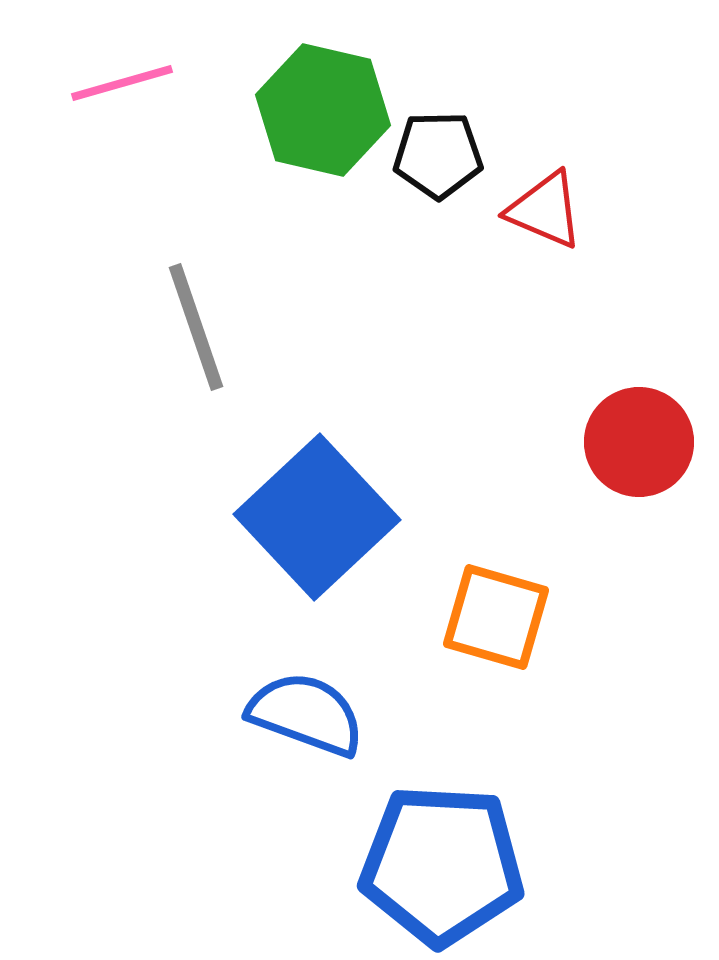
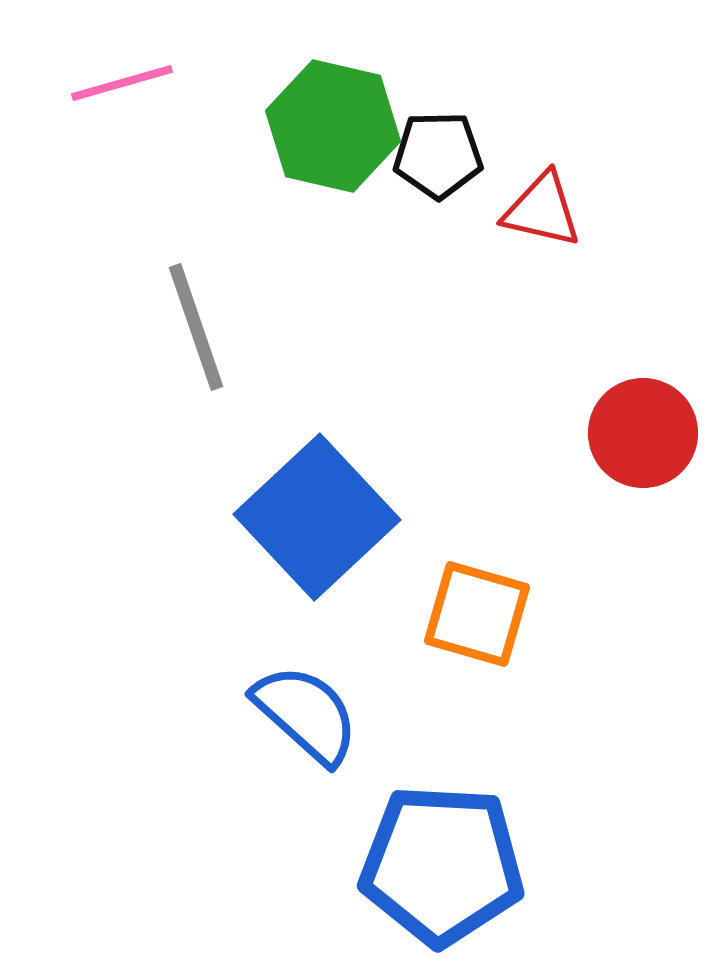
green hexagon: moved 10 px right, 16 px down
red triangle: moved 3 px left; rotated 10 degrees counterclockwise
red circle: moved 4 px right, 9 px up
orange square: moved 19 px left, 3 px up
blue semicircle: rotated 22 degrees clockwise
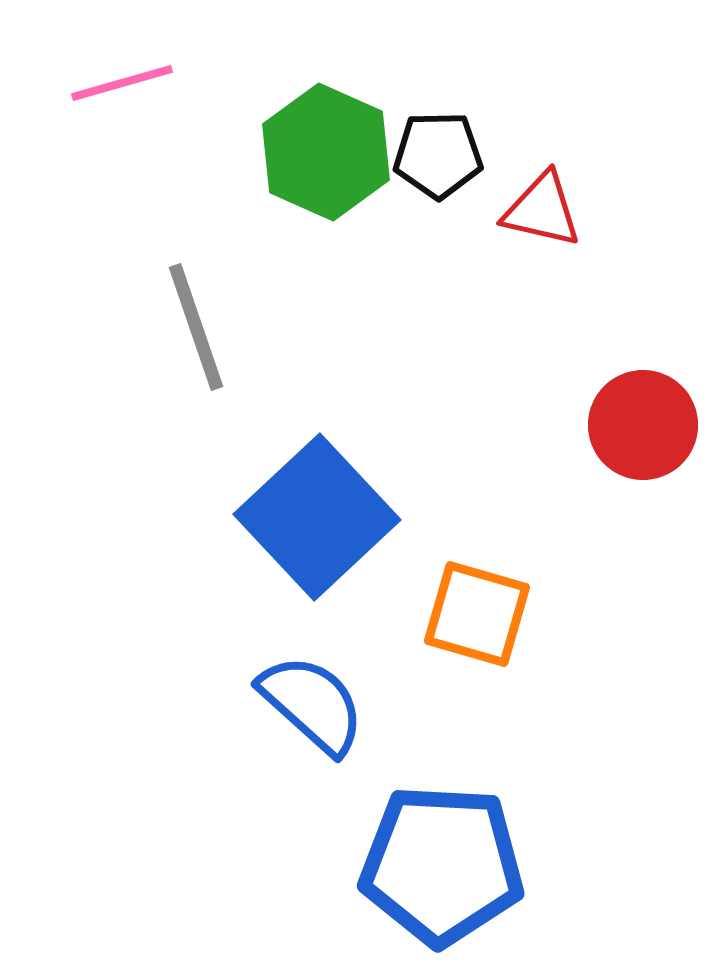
green hexagon: moved 7 px left, 26 px down; rotated 11 degrees clockwise
red circle: moved 8 px up
blue semicircle: moved 6 px right, 10 px up
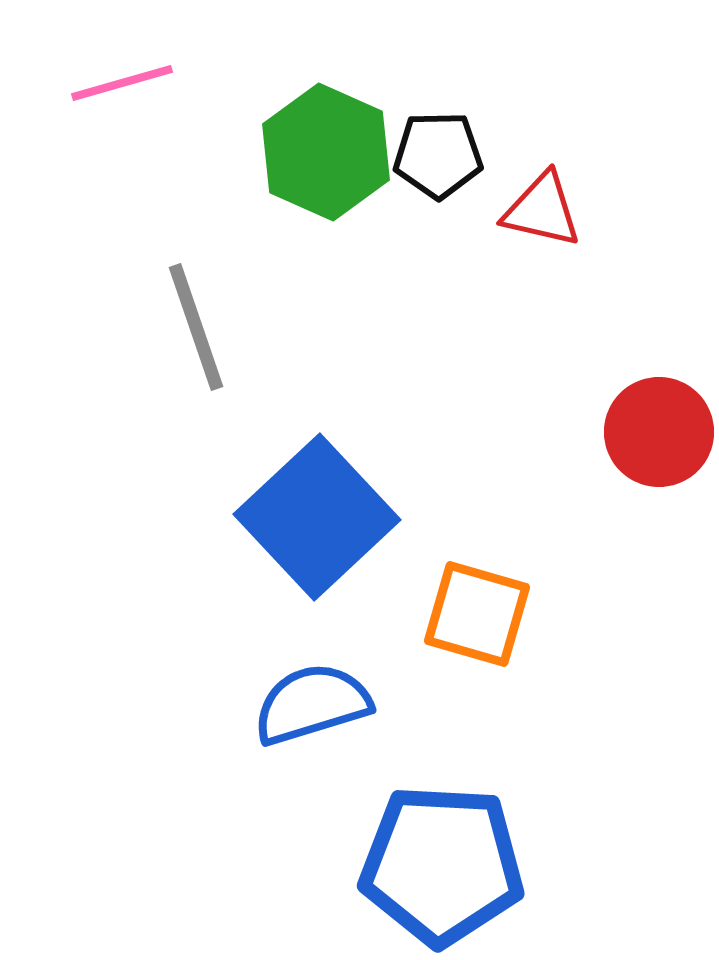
red circle: moved 16 px right, 7 px down
blue semicircle: rotated 59 degrees counterclockwise
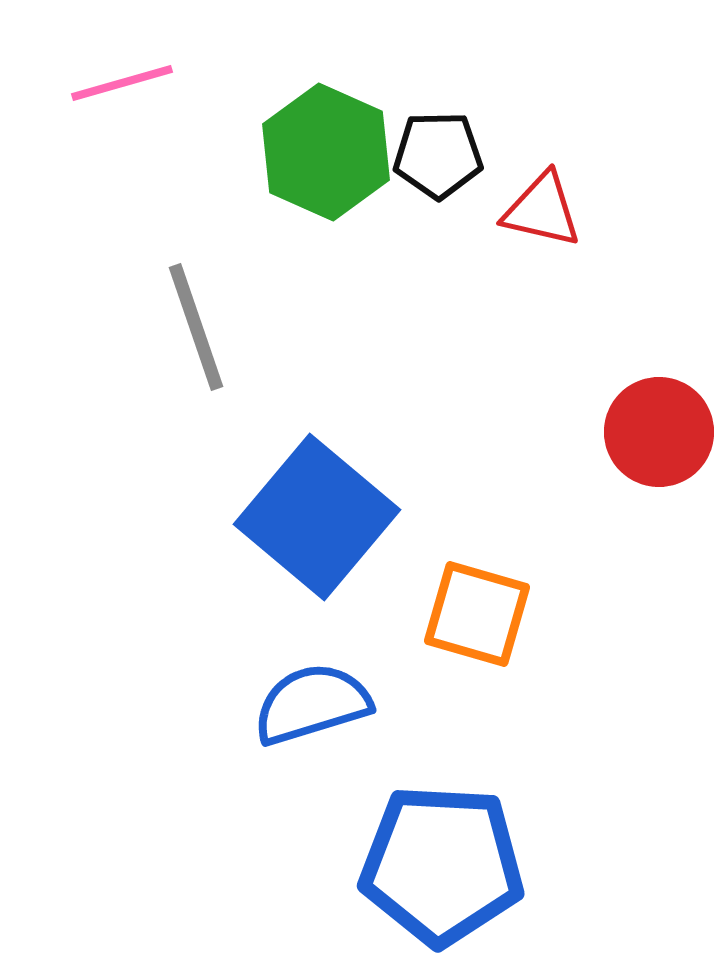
blue square: rotated 7 degrees counterclockwise
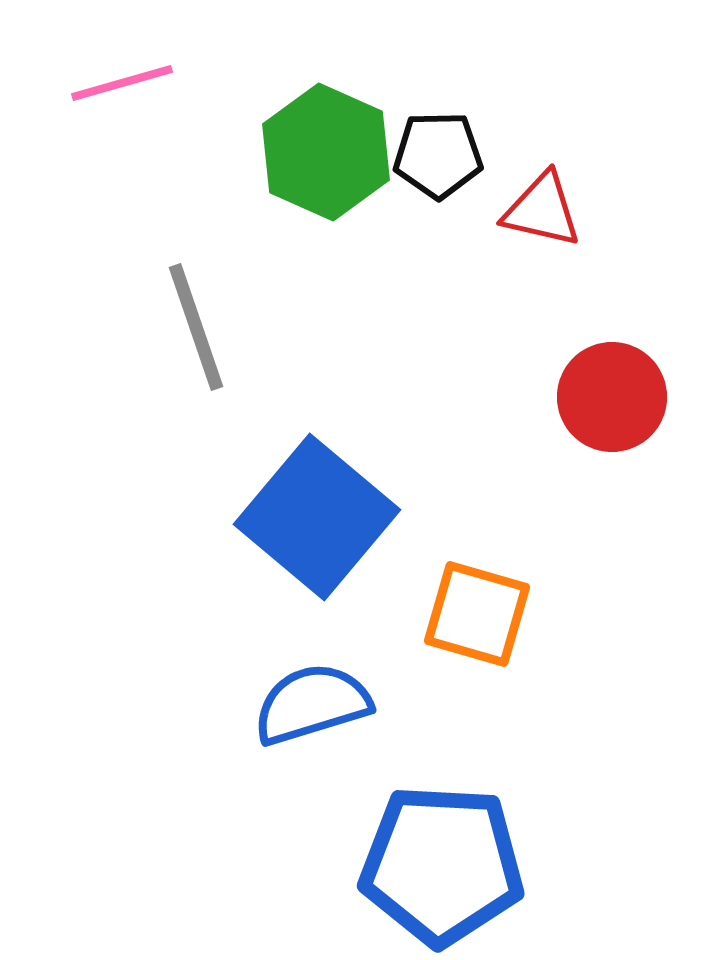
red circle: moved 47 px left, 35 px up
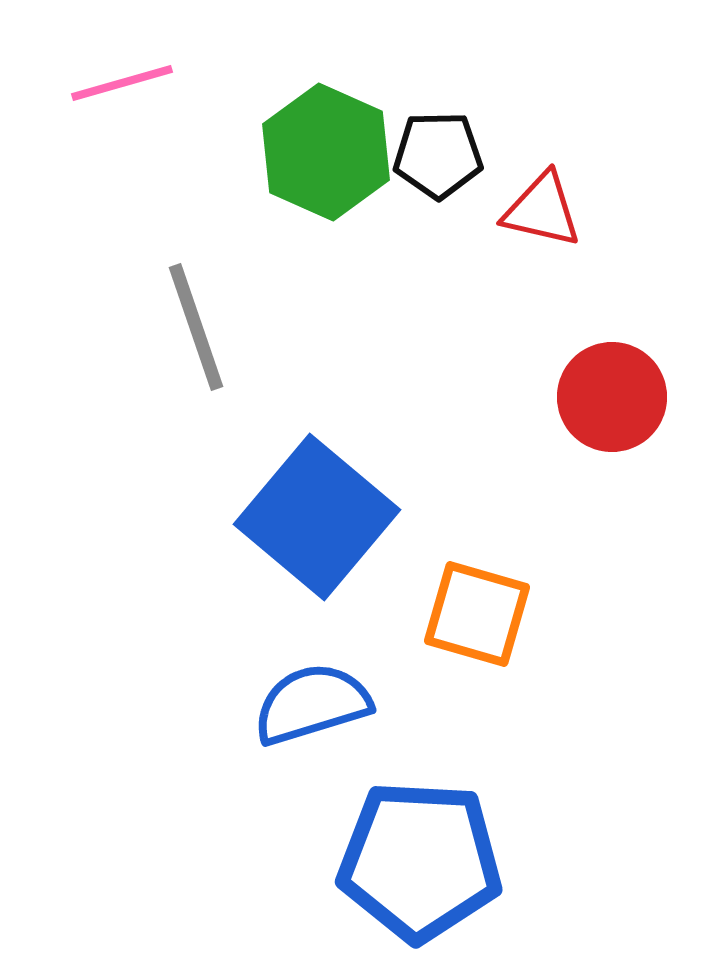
blue pentagon: moved 22 px left, 4 px up
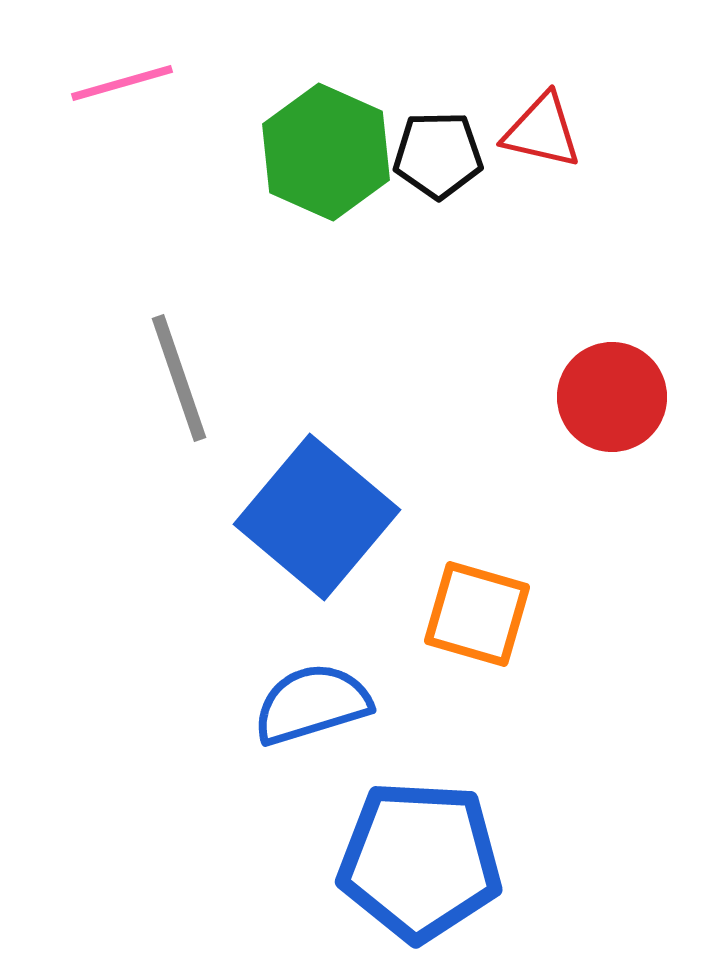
red triangle: moved 79 px up
gray line: moved 17 px left, 51 px down
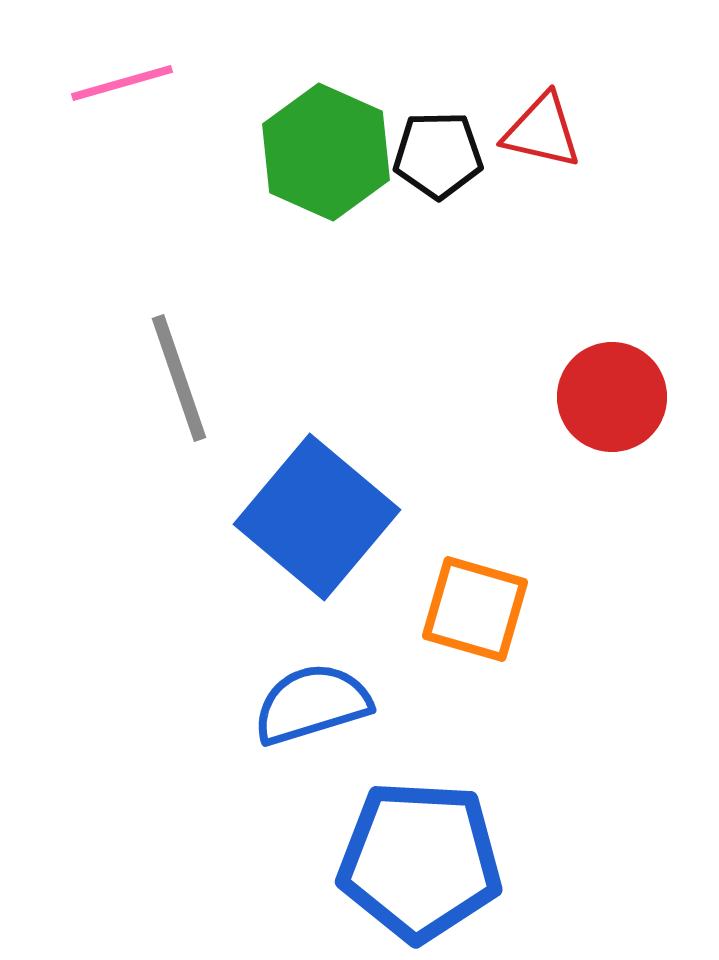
orange square: moved 2 px left, 5 px up
